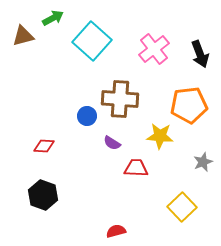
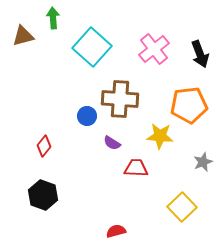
green arrow: rotated 65 degrees counterclockwise
cyan square: moved 6 px down
red diamond: rotated 55 degrees counterclockwise
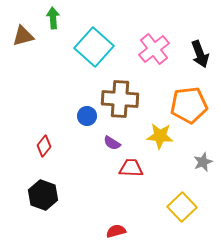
cyan square: moved 2 px right
red trapezoid: moved 5 px left
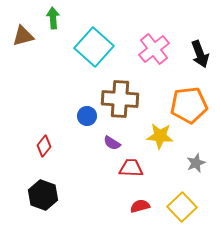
gray star: moved 7 px left, 1 px down
red semicircle: moved 24 px right, 25 px up
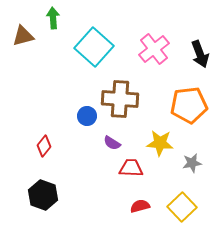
yellow star: moved 7 px down
gray star: moved 4 px left; rotated 12 degrees clockwise
